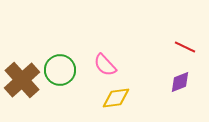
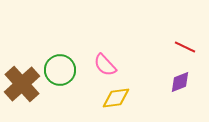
brown cross: moved 4 px down
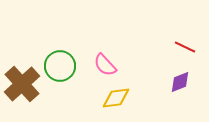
green circle: moved 4 px up
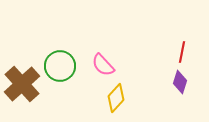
red line: moved 3 px left, 5 px down; rotated 75 degrees clockwise
pink semicircle: moved 2 px left
purple diamond: rotated 50 degrees counterclockwise
yellow diamond: rotated 40 degrees counterclockwise
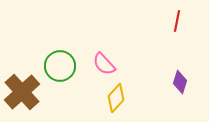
red line: moved 5 px left, 31 px up
pink semicircle: moved 1 px right, 1 px up
brown cross: moved 8 px down
